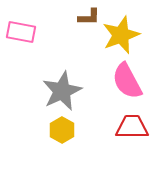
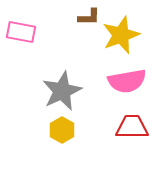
pink semicircle: rotated 72 degrees counterclockwise
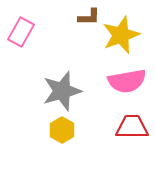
pink rectangle: rotated 72 degrees counterclockwise
gray star: rotated 9 degrees clockwise
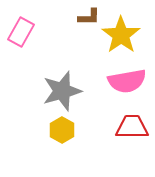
yellow star: rotated 15 degrees counterclockwise
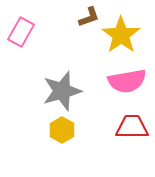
brown L-shape: rotated 20 degrees counterclockwise
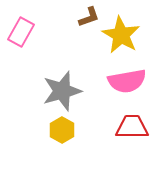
yellow star: rotated 6 degrees counterclockwise
